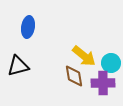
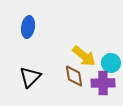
black triangle: moved 12 px right, 11 px down; rotated 30 degrees counterclockwise
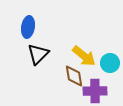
cyan circle: moved 1 px left
black triangle: moved 8 px right, 23 px up
purple cross: moved 8 px left, 8 px down
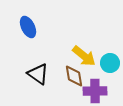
blue ellipse: rotated 35 degrees counterclockwise
black triangle: moved 20 px down; rotated 40 degrees counterclockwise
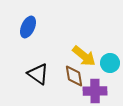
blue ellipse: rotated 50 degrees clockwise
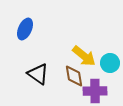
blue ellipse: moved 3 px left, 2 px down
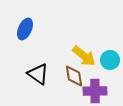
cyan circle: moved 3 px up
